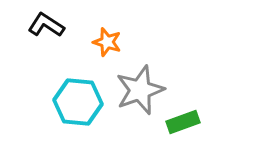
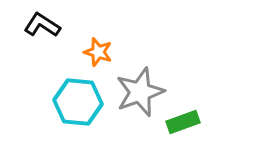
black L-shape: moved 4 px left
orange star: moved 9 px left, 10 px down
gray star: moved 2 px down
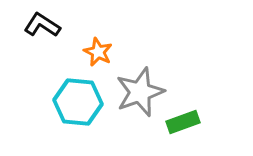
orange star: rotated 8 degrees clockwise
